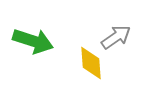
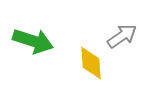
gray arrow: moved 6 px right, 1 px up
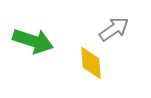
gray arrow: moved 8 px left, 7 px up
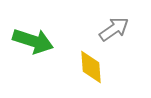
yellow diamond: moved 4 px down
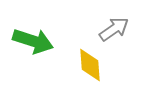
yellow diamond: moved 1 px left, 2 px up
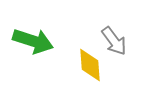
gray arrow: moved 12 px down; rotated 88 degrees clockwise
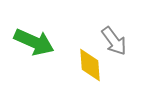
green arrow: moved 1 px right, 1 px down; rotated 6 degrees clockwise
